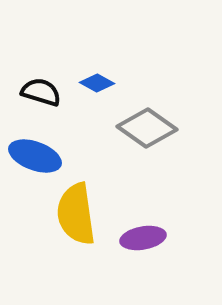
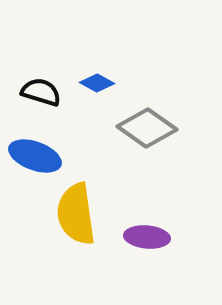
purple ellipse: moved 4 px right, 1 px up; rotated 15 degrees clockwise
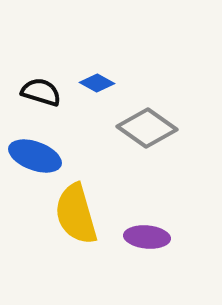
yellow semicircle: rotated 8 degrees counterclockwise
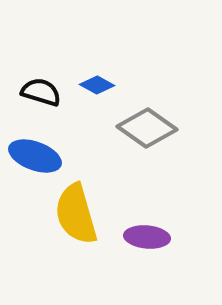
blue diamond: moved 2 px down
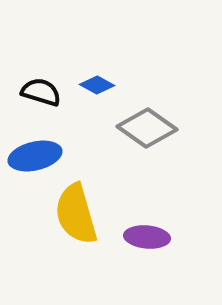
blue ellipse: rotated 33 degrees counterclockwise
